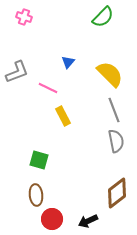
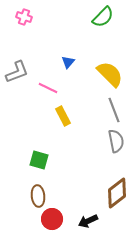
brown ellipse: moved 2 px right, 1 px down
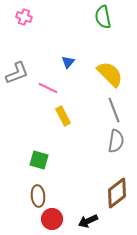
green semicircle: rotated 125 degrees clockwise
gray L-shape: moved 1 px down
gray semicircle: rotated 20 degrees clockwise
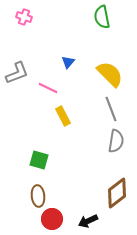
green semicircle: moved 1 px left
gray line: moved 3 px left, 1 px up
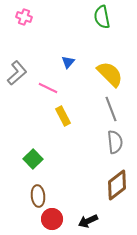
gray L-shape: rotated 20 degrees counterclockwise
gray semicircle: moved 1 px left, 1 px down; rotated 15 degrees counterclockwise
green square: moved 6 px left, 1 px up; rotated 30 degrees clockwise
brown diamond: moved 8 px up
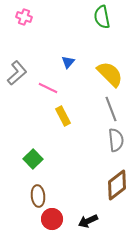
gray semicircle: moved 1 px right, 2 px up
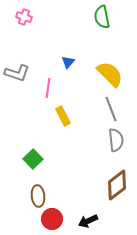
gray L-shape: rotated 60 degrees clockwise
pink line: rotated 72 degrees clockwise
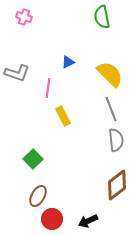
blue triangle: rotated 24 degrees clockwise
brown ellipse: rotated 35 degrees clockwise
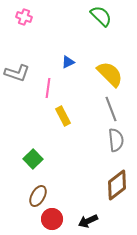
green semicircle: moved 1 px left, 1 px up; rotated 145 degrees clockwise
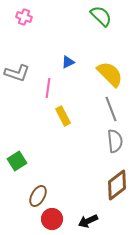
gray semicircle: moved 1 px left, 1 px down
green square: moved 16 px left, 2 px down; rotated 12 degrees clockwise
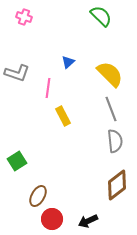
blue triangle: rotated 16 degrees counterclockwise
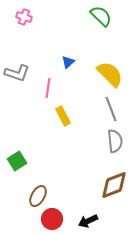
brown diamond: moved 3 px left; rotated 16 degrees clockwise
